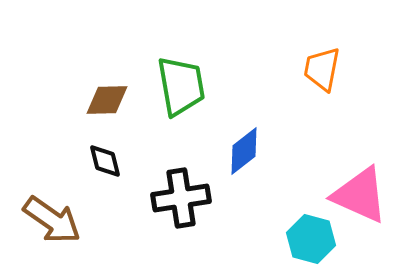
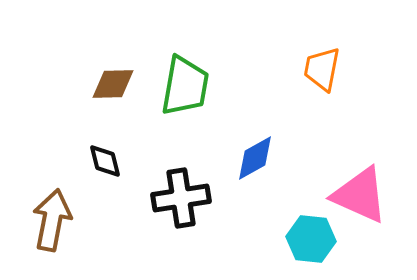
green trapezoid: moved 4 px right; rotated 20 degrees clockwise
brown diamond: moved 6 px right, 16 px up
blue diamond: moved 11 px right, 7 px down; rotated 9 degrees clockwise
brown arrow: rotated 114 degrees counterclockwise
cyan hexagon: rotated 9 degrees counterclockwise
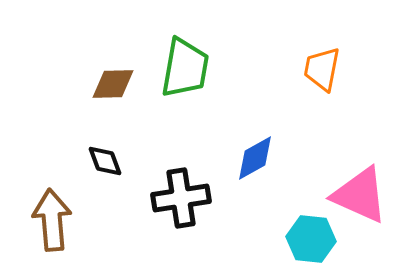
green trapezoid: moved 18 px up
black diamond: rotated 6 degrees counterclockwise
brown arrow: rotated 16 degrees counterclockwise
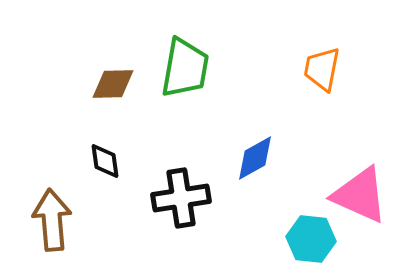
black diamond: rotated 12 degrees clockwise
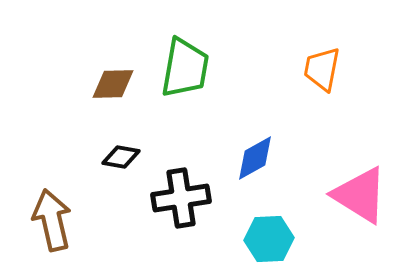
black diamond: moved 16 px right, 4 px up; rotated 72 degrees counterclockwise
pink triangle: rotated 8 degrees clockwise
brown arrow: rotated 8 degrees counterclockwise
cyan hexagon: moved 42 px left; rotated 9 degrees counterclockwise
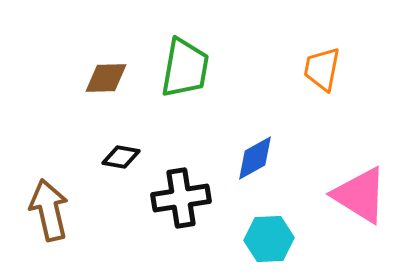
brown diamond: moved 7 px left, 6 px up
brown arrow: moved 3 px left, 10 px up
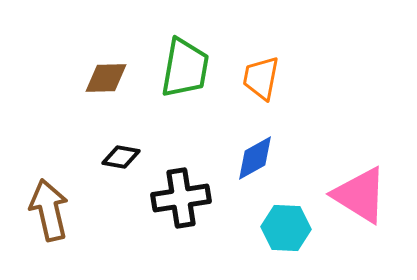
orange trapezoid: moved 61 px left, 9 px down
cyan hexagon: moved 17 px right, 11 px up; rotated 6 degrees clockwise
